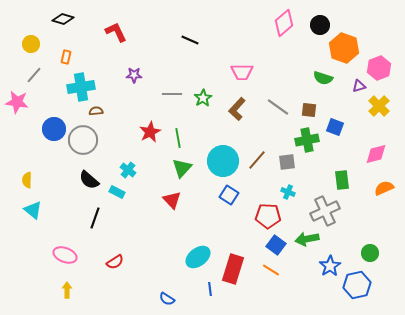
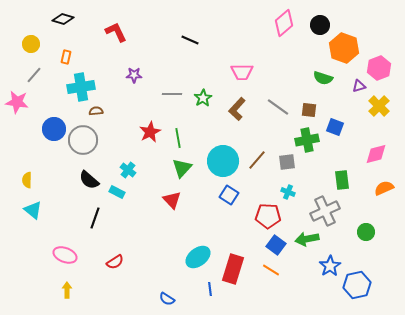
green circle at (370, 253): moved 4 px left, 21 px up
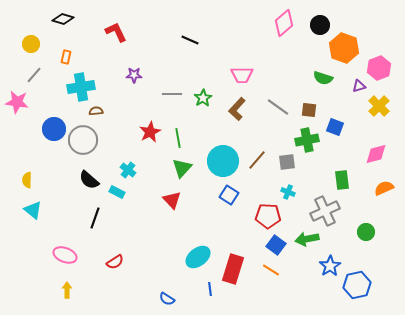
pink trapezoid at (242, 72): moved 3 px down
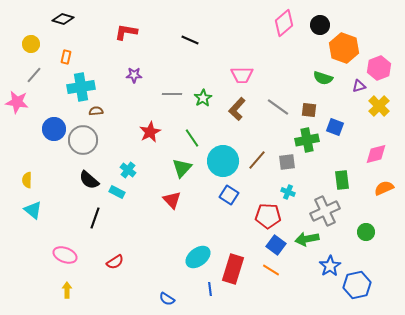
red L-shape at (116, 32): moved 10 px right; rotated 55 degrees counterclockwise
green line at (178, 138): moved 14 px right; rotated 24 degrees counterclockwise
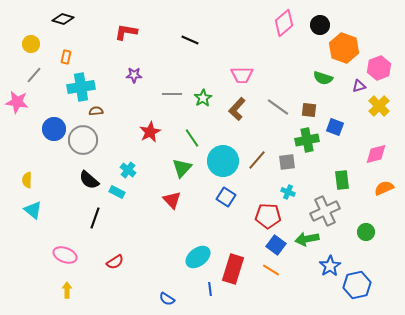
blue square at (229, 195): moved 3 px left, 2 px down
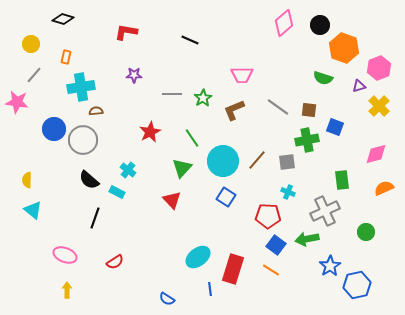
brown L-shape at (237, 109): moved 3 px left, 1 px down; rotated 25 degrees clockwise
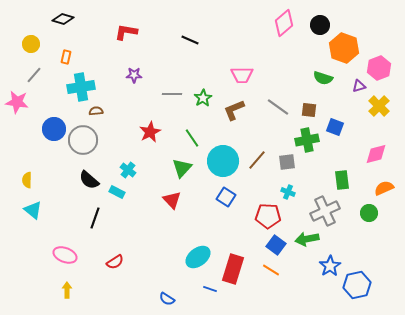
green circle at (366, 232): moved 3 px right, 19 px up
blue line at (210, 289): rotated 64 degrees counterclockwise
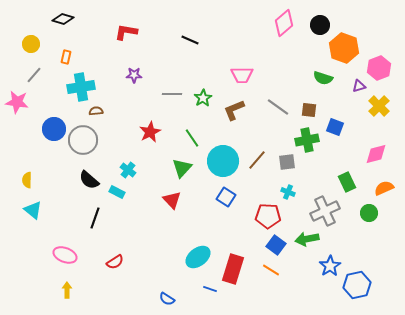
green rectangle at (342, 180): moved 5 px right, 2 px down; rotated 18 degrees counterclockwise
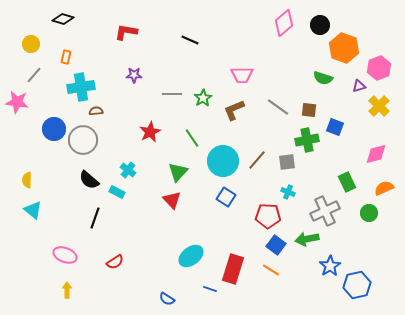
green triangle at (182, 168): moved 4 px left, 4 px down
cyan ellipse at (198, 257): moved 7 px left, 1 px up
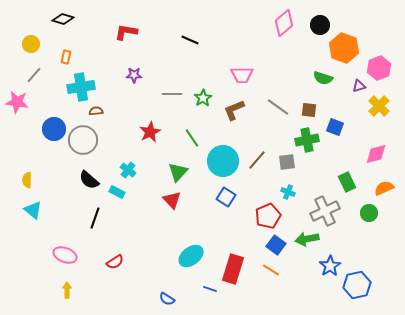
red pentagon at (268, 216): rotated 25 degrees counterclockwise
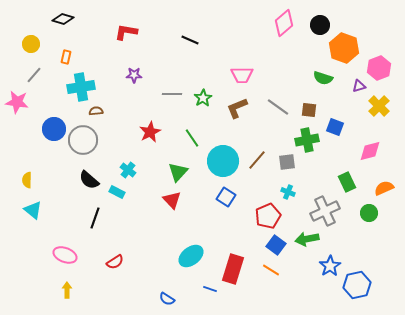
brown L-shape at (234, 110): moved 3 px right, 2 px up
pink diamond at (376, 154): moved 6 px left, 3 px up
